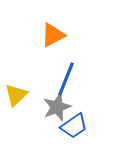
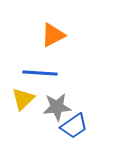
blue line: moved 26 px left, 6 px up; rotated 72 degrees clockwise
yellow triangle: moved 7 px right, 4 px down
gray star: rotated 16 degrees clockwise
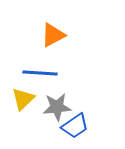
blue trapezoid: moved 1 px right
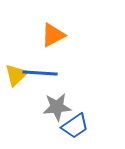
yellow triangle: moved 7 px left, 24 px up
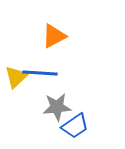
orange triangle: moved 1 px right, 1 px down
yellow triangle: moved 2 px down
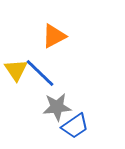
blue line: rotated 40 degrees clockwise
yellow triangle: moved 7 px up; rotated 20 degrees counterclockwise
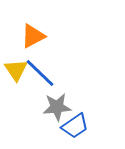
orange triangle: moved 21 px left
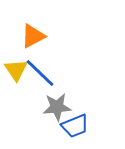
blue trapezoid: rotated 12 degrees clockwise
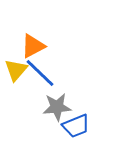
orange triangle: moved 10 px down
yellow triangle: rotated 15 degrees clockwise
blue trapezoid: moved 1 px right
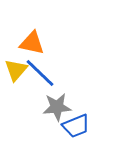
orange triangle: moved 1 px left, 3 px up; rotated 40 degrees clockwise
